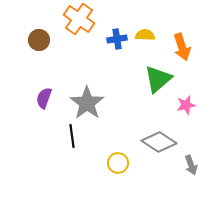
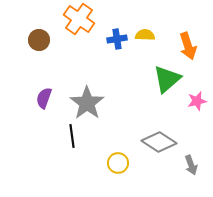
orange arrow: moved 6 px right, 1 px up
green triangle: moved 9 px right
pink star: moved 11 px right, 4 px up
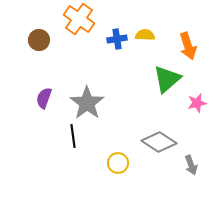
pink star: moved 2 px down
black line: moved 1 px right
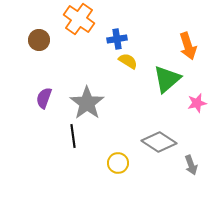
yellow semicircle: moved 17 px left, 26 px down; rotated 30 degrees clockwise
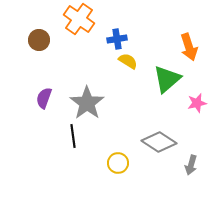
orange arrow: moved 1 px right, 1 px down
gray arrow: rotated 36 degrees clockwise
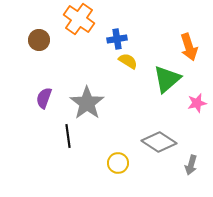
black line: moved 5 px left
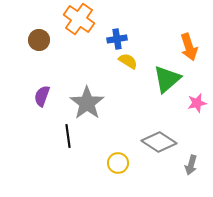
purple semicircle: moved 2 px left, 2 px up
